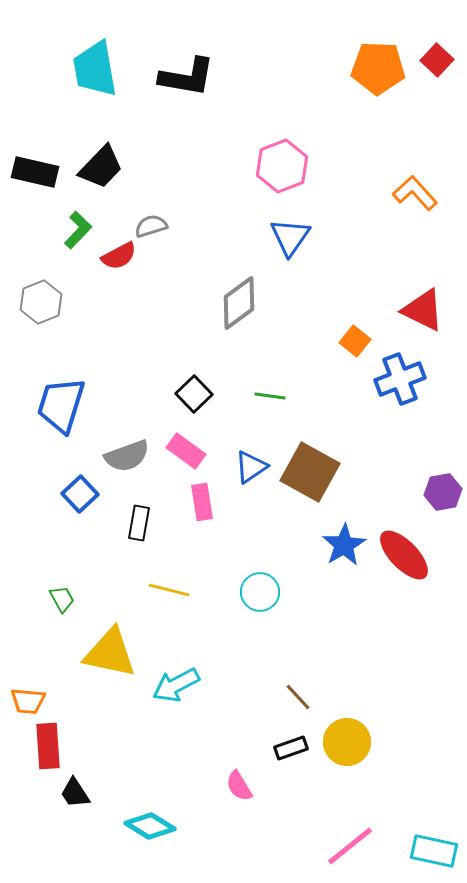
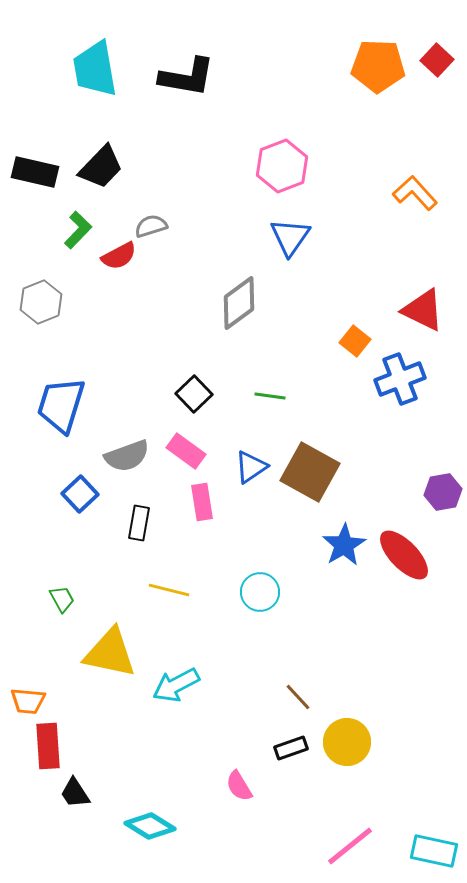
orange pentagon at (378, 68): moved 2 px up
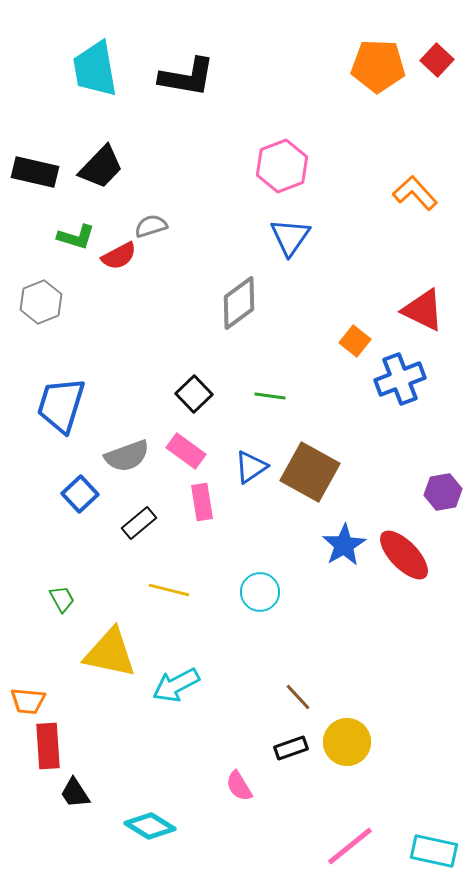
green L-shape at (78, 230): moved 2 px left, 7 px down; rotated 63 degrees clockwise
black rectangle at (139, 523): rotated 40 degrees clockwise
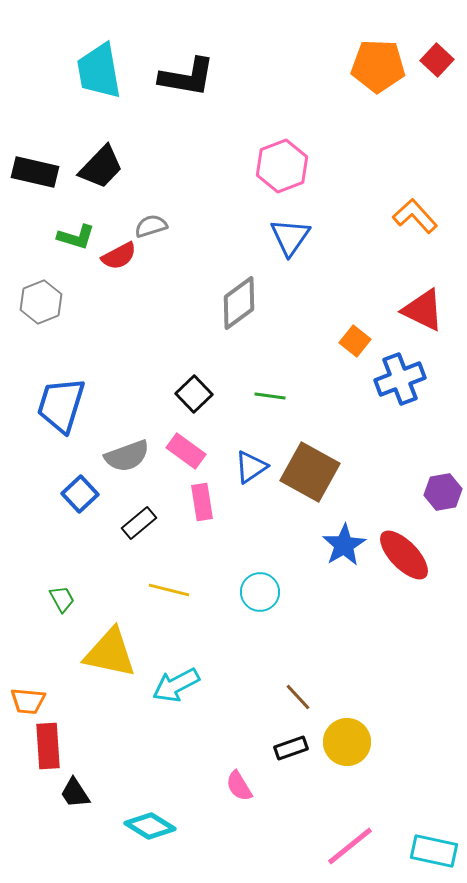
cyan trapezoid at (95, 69): moved 4 px right, 2 px down
orange L-shape at (415, 193): moved 23 px down
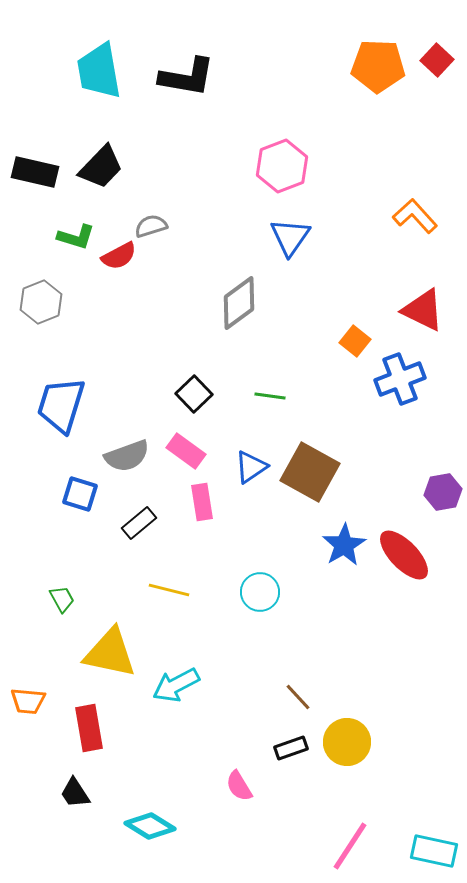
blue square at (80, 494): rotated 30 degrees counterclockwise
red rectangle at (48, 746): moved 41 px right, 18 px up; rotated 6 degrees counterclockwise
pink line at (350, 846): rotated 18 degrees counterclockwise
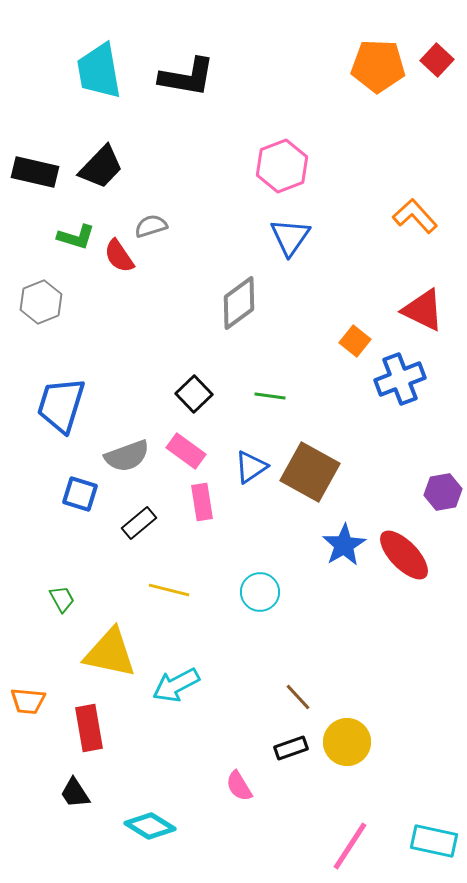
red semicircle at (119, 256): rotated 84 degrees clockwise
cyan rectangle at (434, 851): moved 10 px up
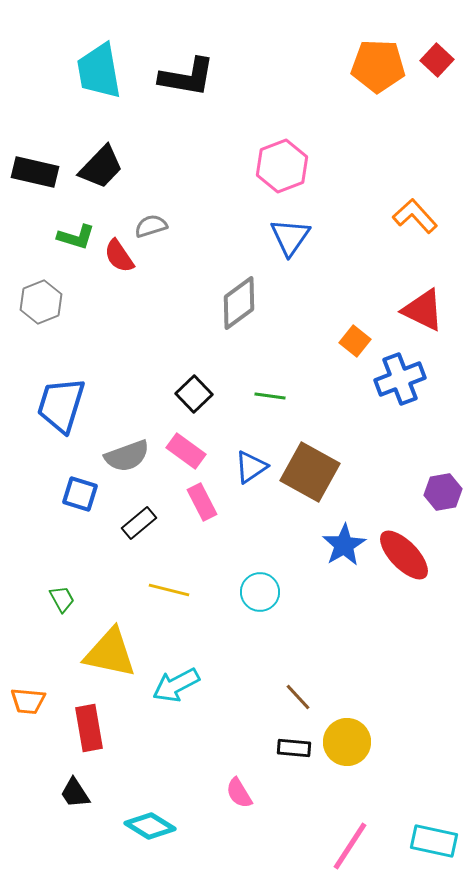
pink rectangle at (202, 502): rotated 18 degrees counterclockwise
black rectangle at (291, 748): moved 3 px right; rotated 24 degrees clockwise
pink semicircle at (239, 786): moved 7 px down
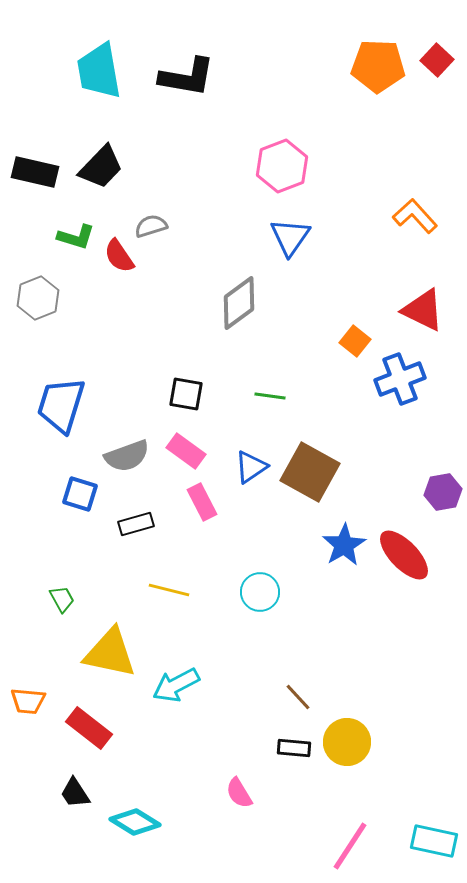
gray hexagon at (41, 302): moved 3 px left, 4 px up
black square at (194, 394): moved 8 px left; rotated 36 degrees counterclockwise
black rectangle at (139, 523): moved 3 px left, 1 px down; rotated 24 degrees clockwise
red rectangle at (89, 728): rotated 42 degrees counterclockwise
cyan diamond at (150, 826): moved 15 px left, 4 px up
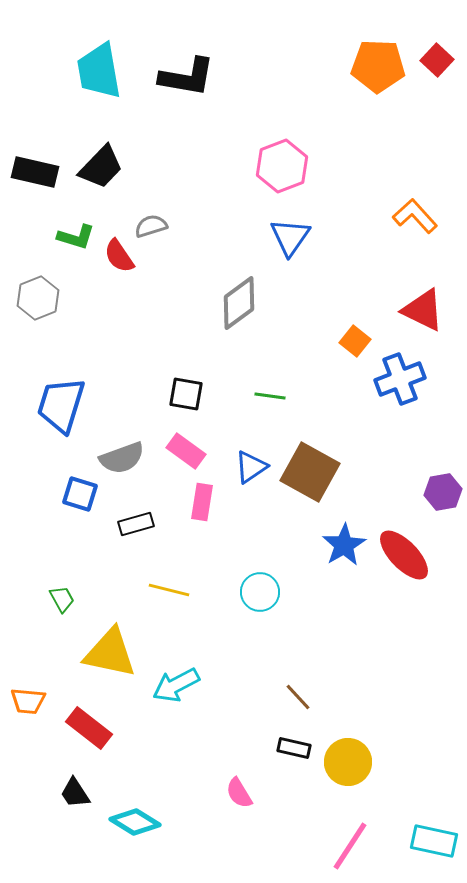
gray semicircle at (127, 456): moved 5 px left, 2 px down
pink rectangle at (202, 502): rotated 36 degrees clockwise
yellow circle at (347, 742): moved 1 px right, 20 px down
black rectangle at (294, 748): rotated 8 degrees clockwise
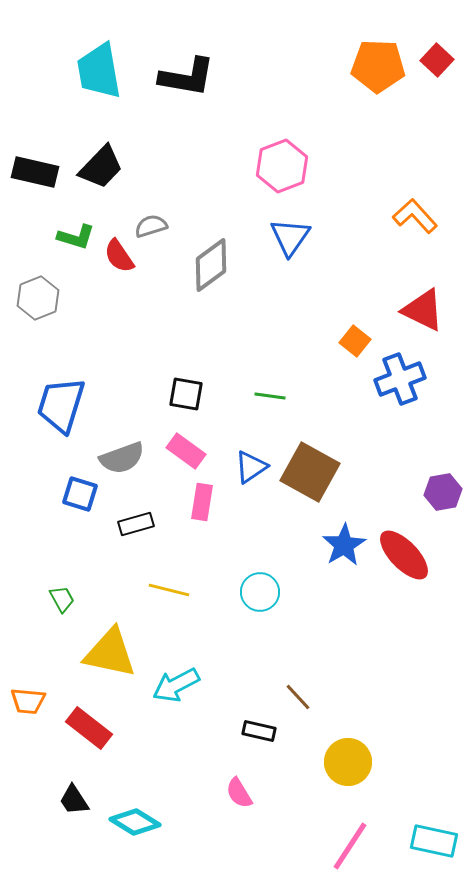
gray diamond at (239, 303): moved 28 px left, 38 px up
black rectangle at (294, 748): moved 35 px left, 17 px up
black trapezoid at (75, 793): moved 1 px left, 7 px down
